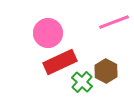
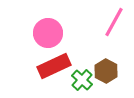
pink line: rotated 40 degrees counterclockwise
red rectangle: moved 6 px left, 4 px down
green cross: moved 2 px up
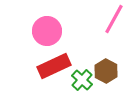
pink line: moved 3 px up
pink circle: moved 1 px left, 2 px up
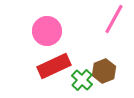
brown hexagon: moved 2 px left; rotated 10 degrees clockwise
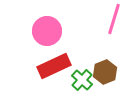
pink line: rotated 12 degrees counterclockwise
brown hexagon: moved 1 px right, 1 px down
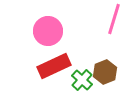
pink circle: moved 1 px right
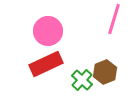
red rectangle: moved 8 px left, 2 px up
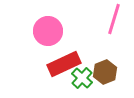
red rectangle: moved 18 px right
green cross: moved 2 px up
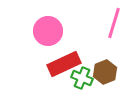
pink line: moved 4 px down
green cross: rotated 20 degrees counterclockwise
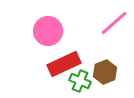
pink line: rotated 32 degrees clockwise
green cross: moved 2 px left, 3 px down
